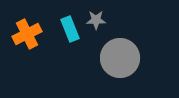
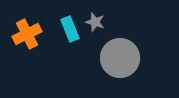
gray star: moved 1 px left, 2 px down; rotated 18 degrees clockwise
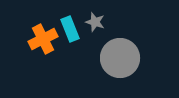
orange cross: moved 16 px right, 5 px down
